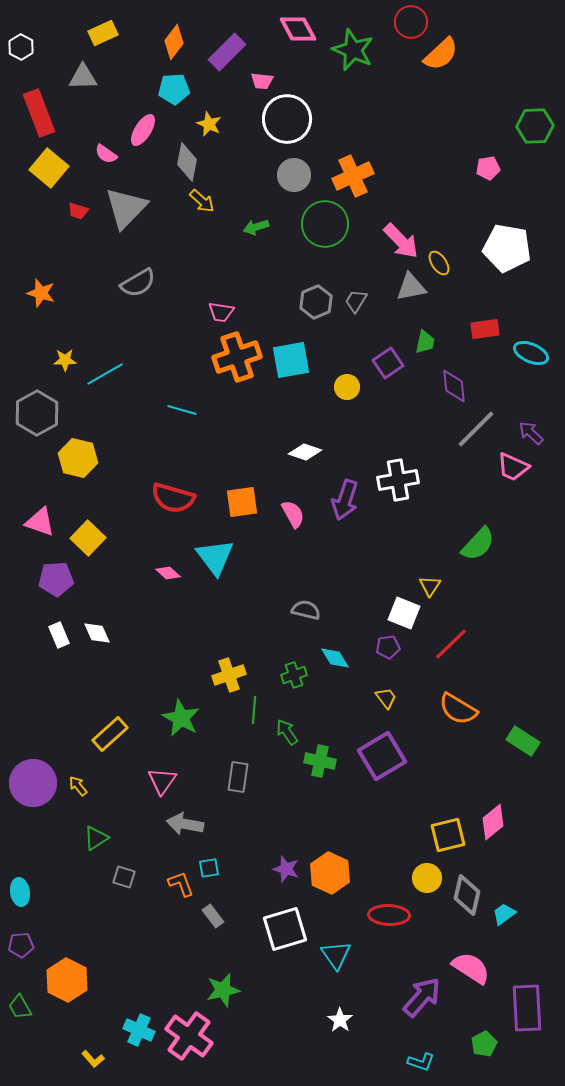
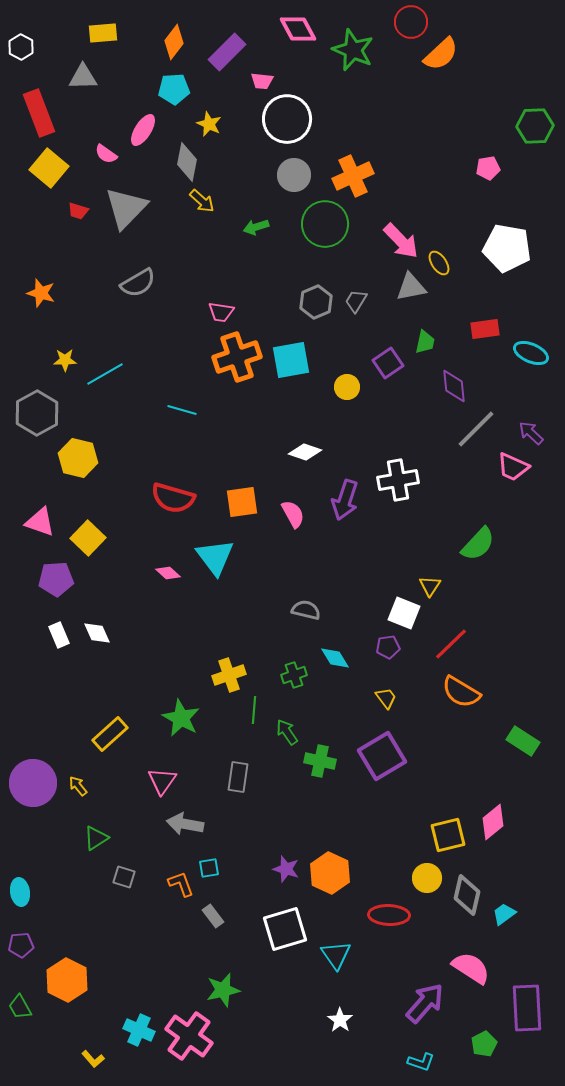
yellow rectangle at (103, 33): rotated 20 degrees clockwise
orange semicircle at (458, 709): moved 3 px right, 17 px up
purple arrow at (422, 997): moved 3 px right, 6 px down
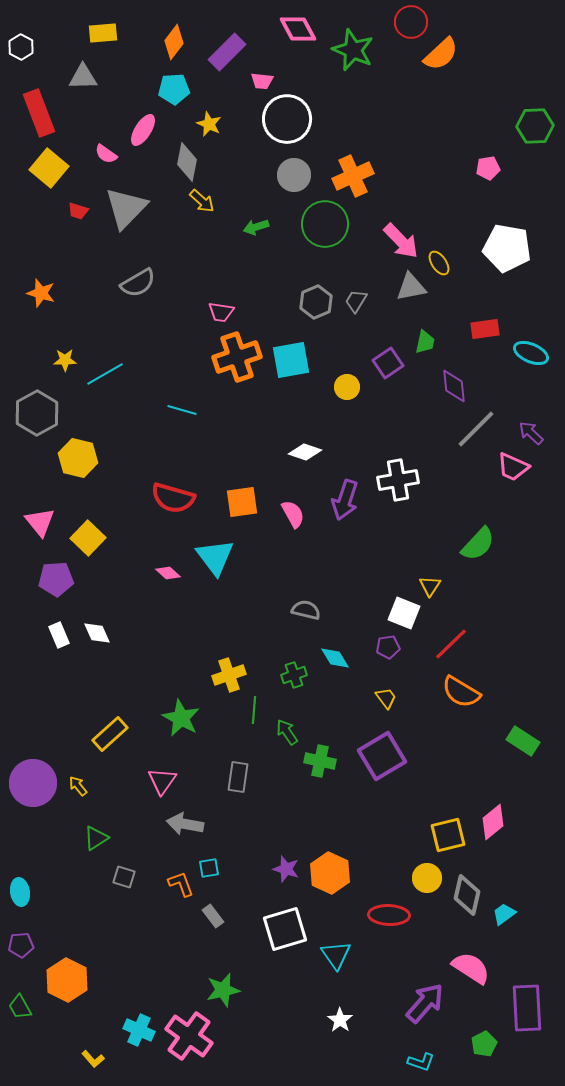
pink triangle at (40, 522): rotated 32 degrees clockwise
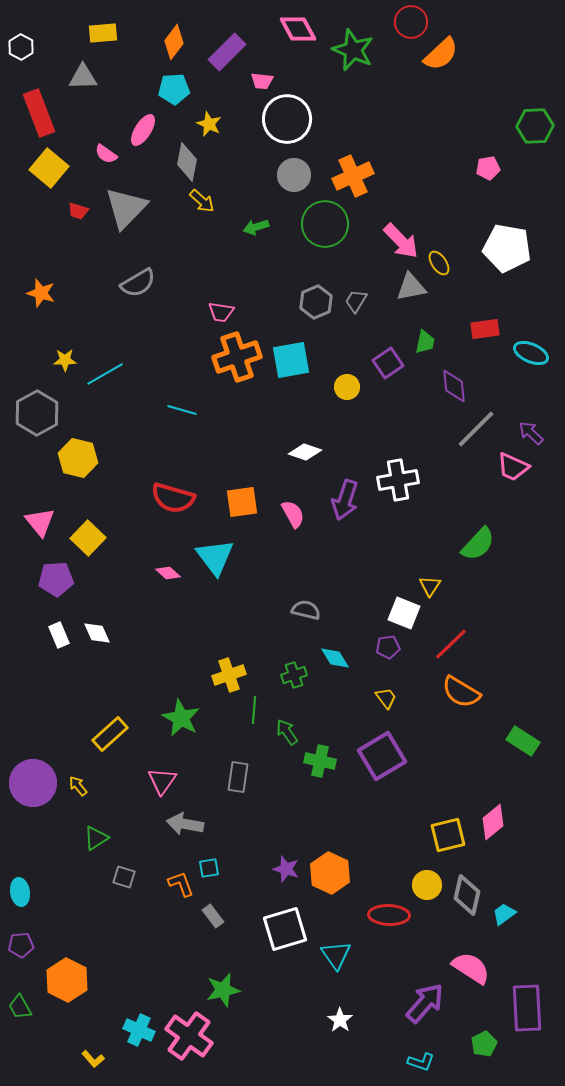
yellow circle at (427, 878): moved 7 px down
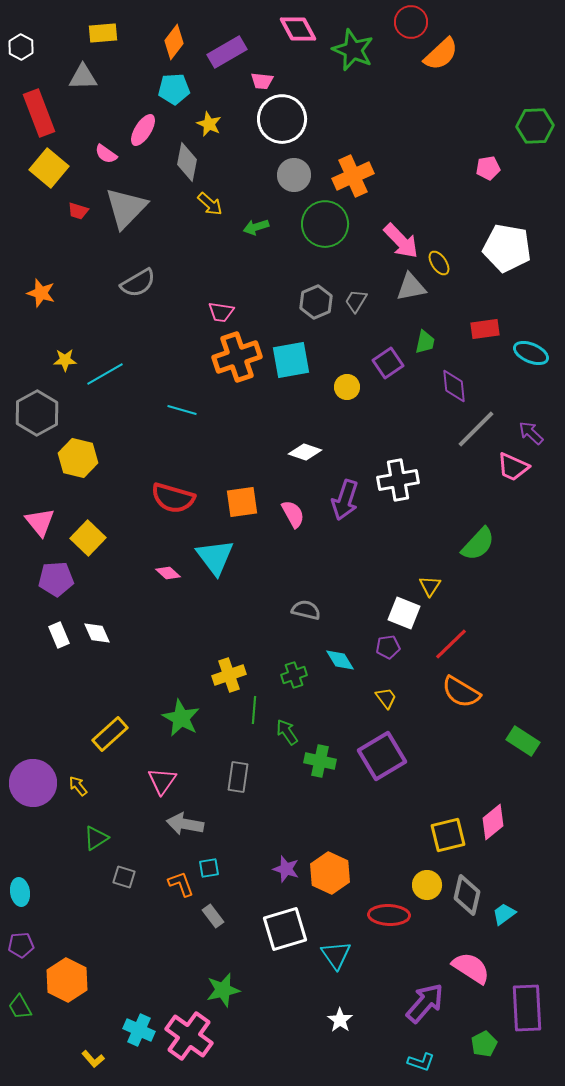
purple rectangle at (227, 52): rotated 15 degrees clockwise
white circle at (287, 119): moved 5 px left
yellow arrow at (202, 201): moved 8 px right, 3 px down
cyan diamond at (335, 658): moved 5 px right, 2 px down
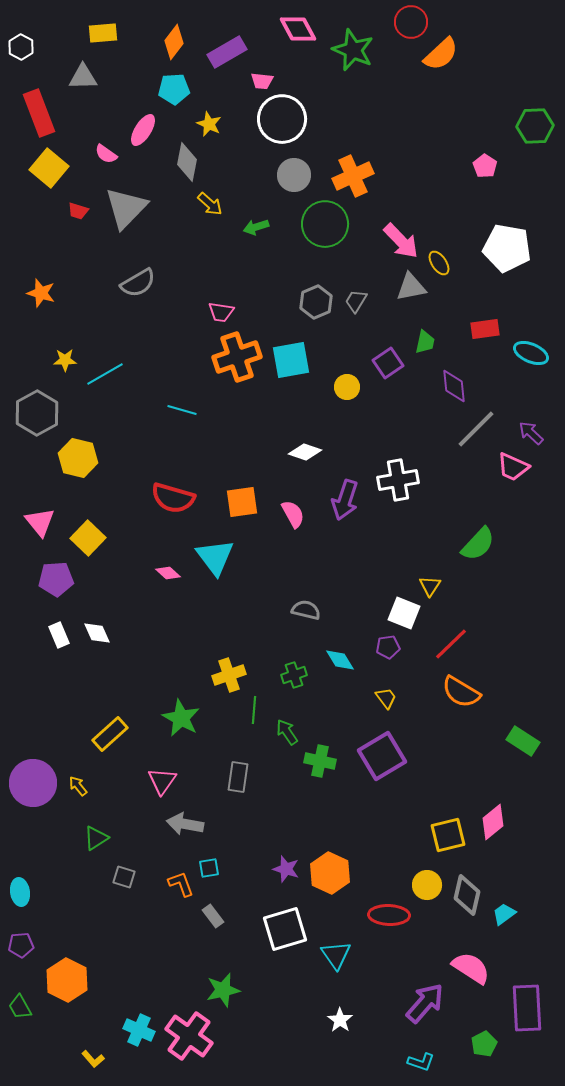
pink pentagon at (488, 168): moved 3 px left, 2 px up; rotated 30 degrees counterclockwise
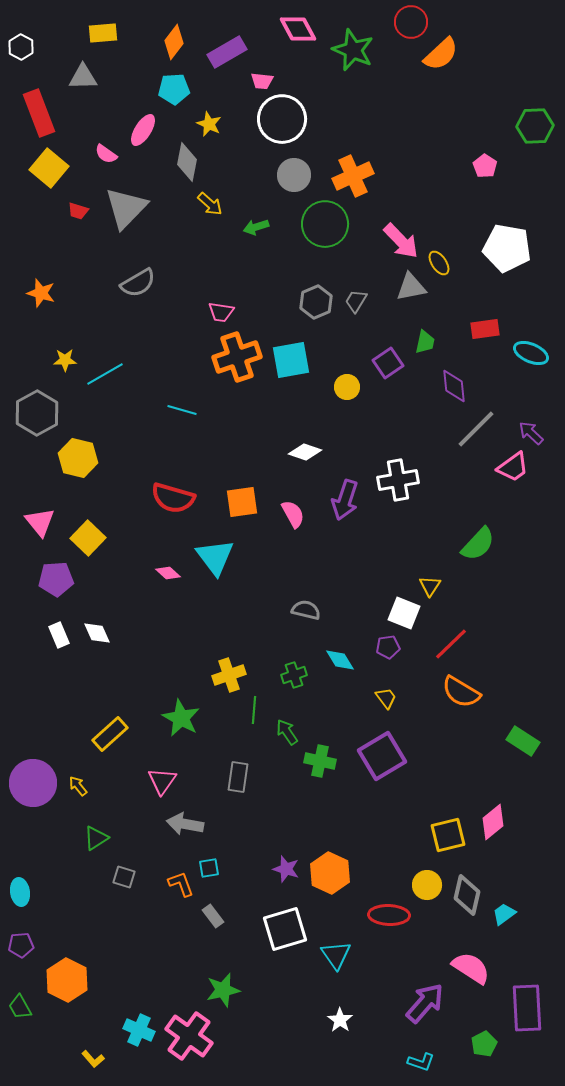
pink trapezoid at (513, 467): rotated 60 degrees counterclockwise
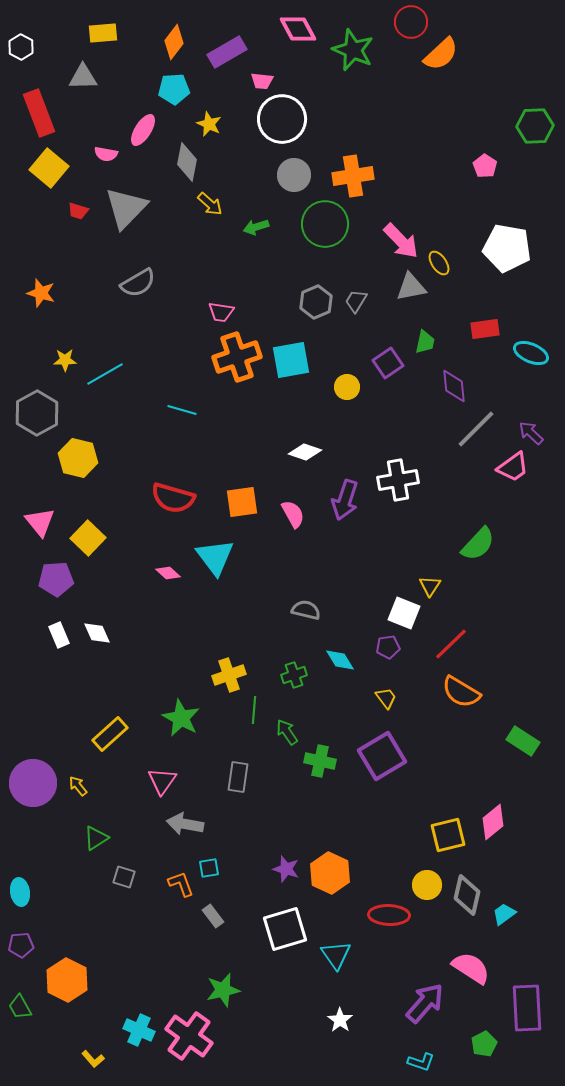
pink semicircle at (106, 154): rotated 25 degrees counterclockwise
orange cross at (353, 176): rotated 15 degrees clockwise
